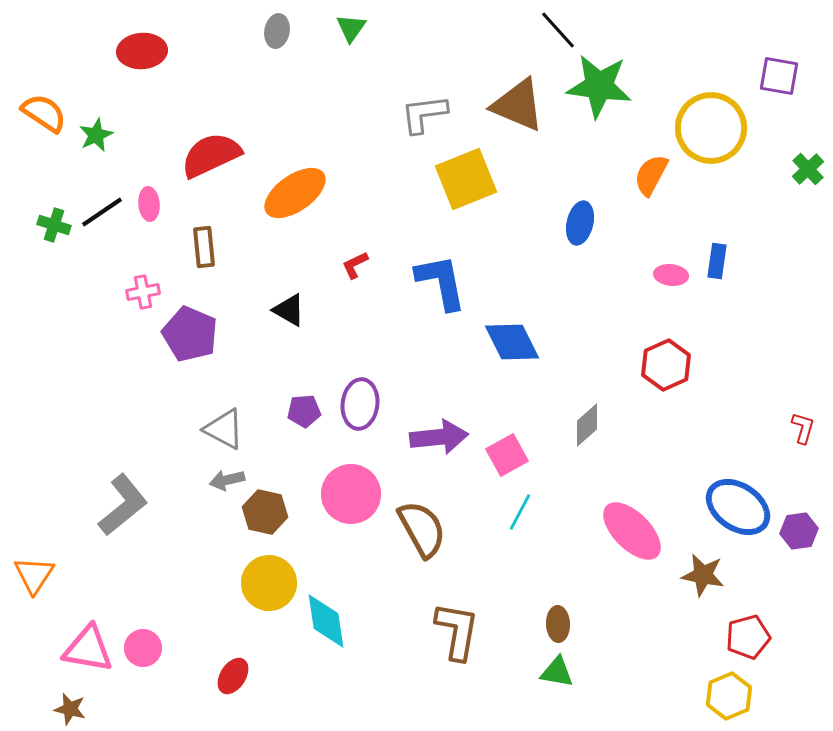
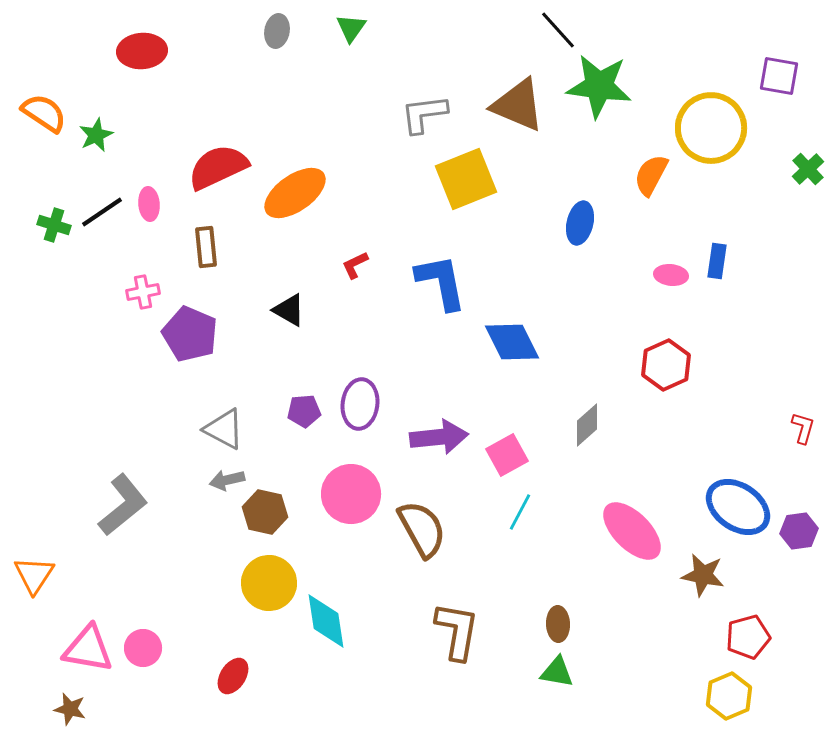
red semicircle at (211, 155): moved 7 px right, 12 px down
brown rectangle at (204, 247): moved 2 px right
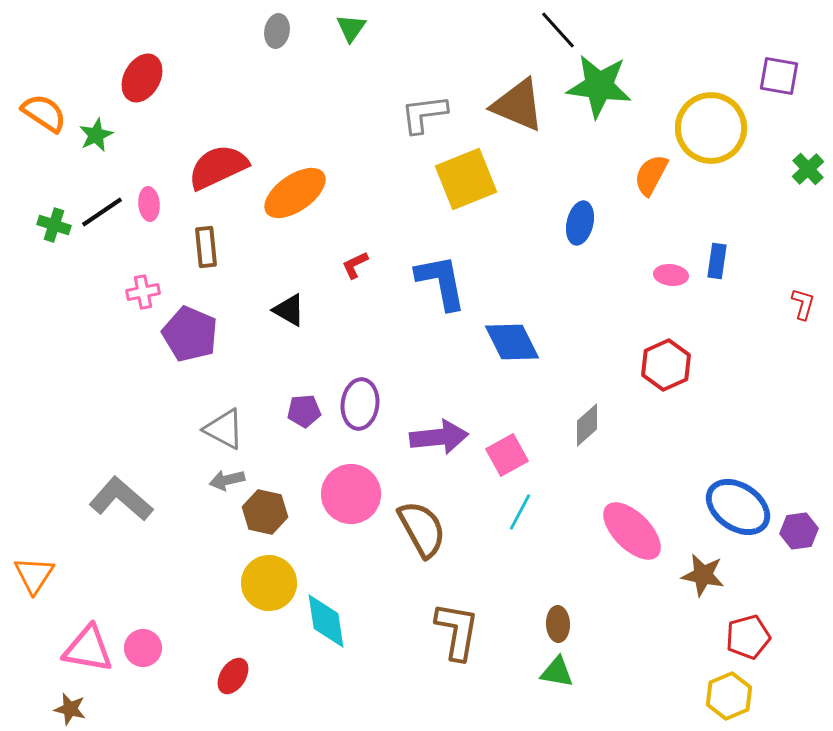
red ellipse at (142, 51): moved 27 px down; rotated 57 degrees counterclockwise
red L-shape at (803, 428): moved 124 px up
gray L-shape at (123, 505): moved 2 px left, 6 px up; rotated 100 degrees counterclockwise
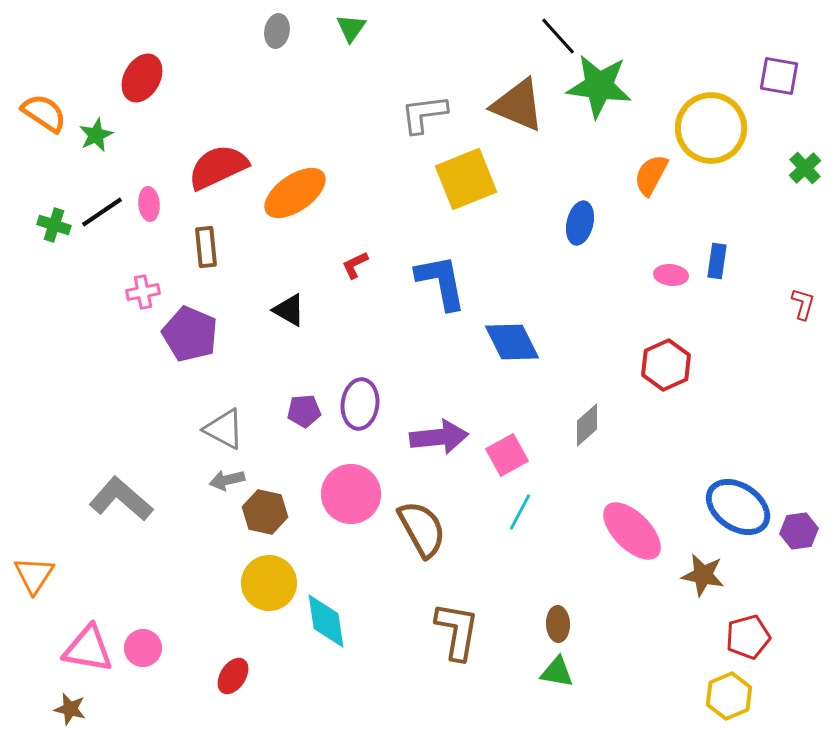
black line at (558, 30): moved 6 px down
green cross at (808, 169): moved 3 px left, 1 px up
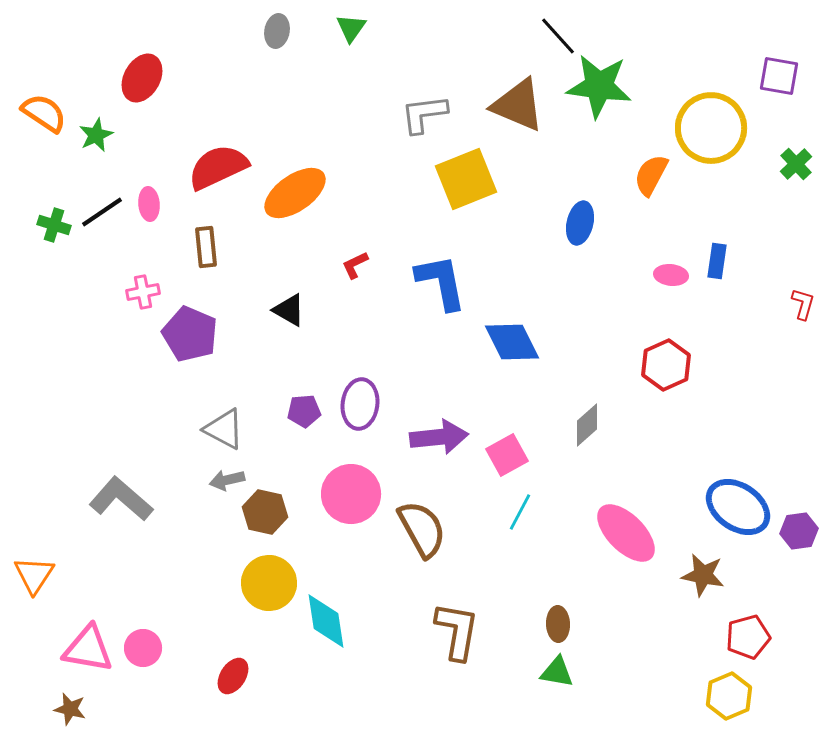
green cross at (805, 168): moved 9 px left, 4 px up
pink ellipse at (632, 531): moved 6 px left, 2 px down
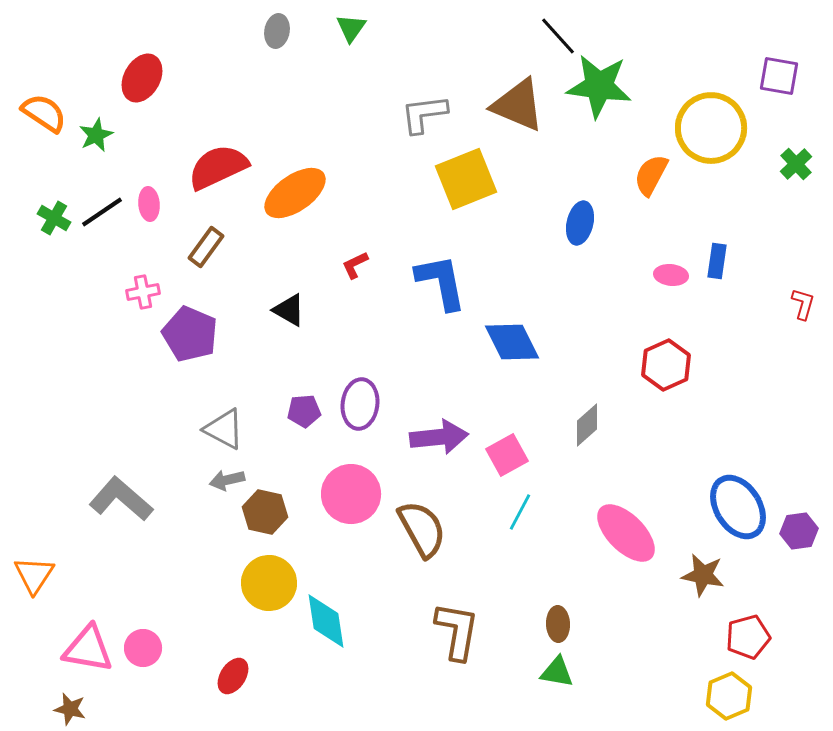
green cross at (54, 225): moved 7 px up; rotated 12 degrees clockwise
brown rectangle at (206, 247): rotated 42 degrees clockwise
blue ellipse at (738, 507): rotated 24 degrees clockwise
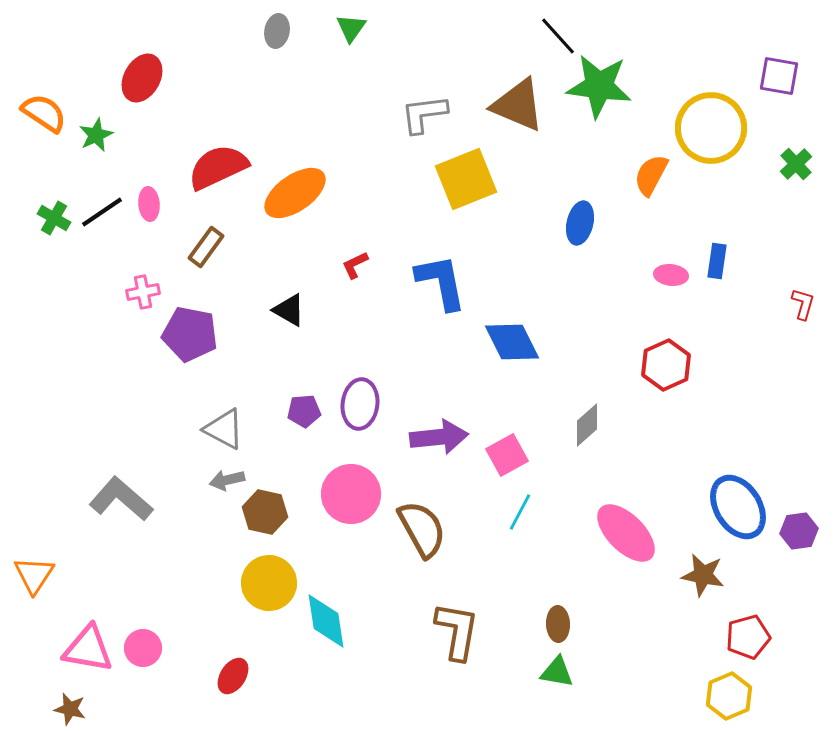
purple pentagon at (190, 334): rotated 12 degrees counterclockwise
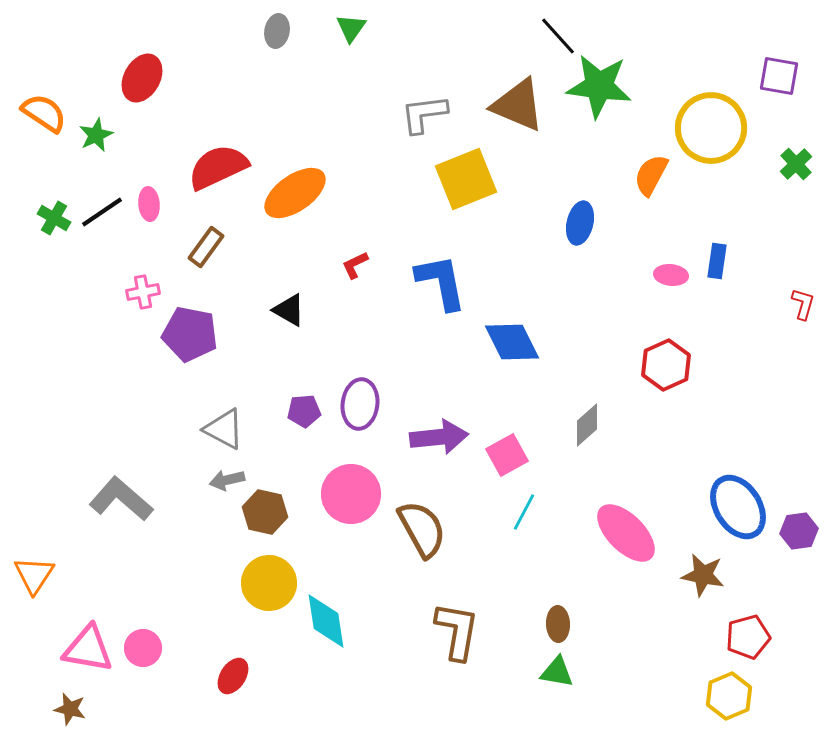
cyan line at (520, 512): moved 4 px right
